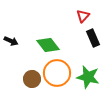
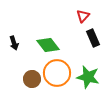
black arrow: moved 3 px right, 2 px down; rotated 48 degrees clockwise
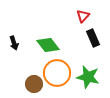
brown circle: moved 2 px right, 5 px down
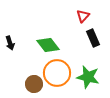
black arrow: moved 4 px left
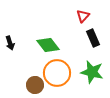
green star: moved 4 px right, 5 px up
brown circle: moved 1 px right, 1 px down
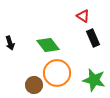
red triangle: rotated 40 degrees counterclockwise
green star: moved 2 px right, 8 px down
brown circle: moved 1 px left
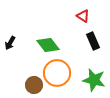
black rectangle: moved 3 px down
black arrow: rotated 48 degrees clockwise
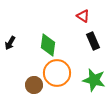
green diamond: rotated 45 degrees clockwise
